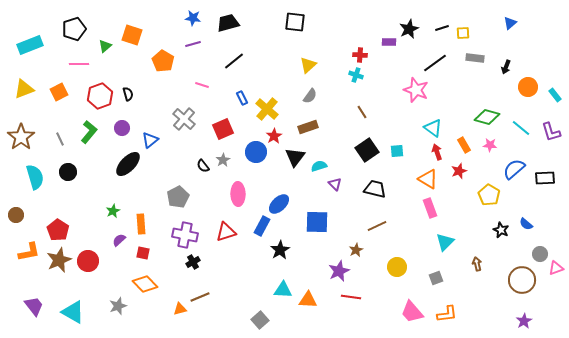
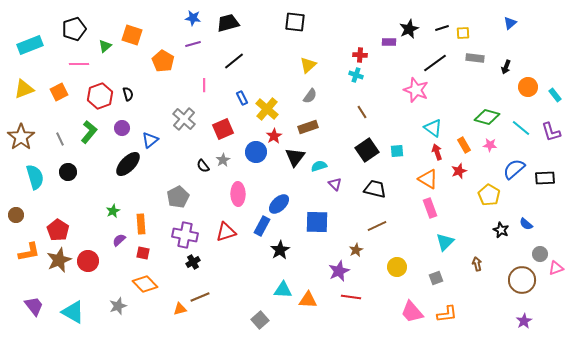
pink line at (202, 85): moved 2 px right; rotated 72 degrees clockwise
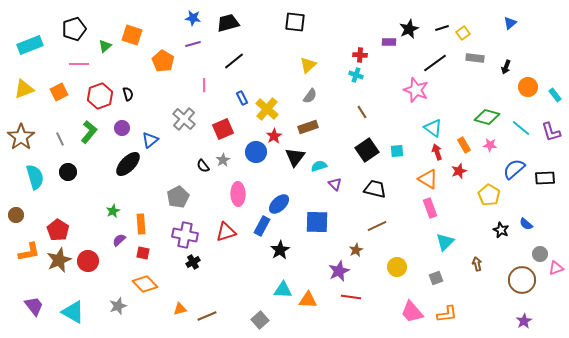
yellow square at (463, 33): rotated 32 degrees counterclockwise
brown line at (200, 297): moved 7 px right, 19 px down
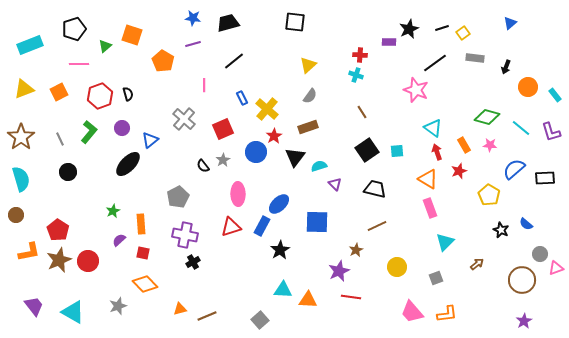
cyan semicircle at (35, 177): moved 14 px left, 2 px down
red triangle at (226, 232): moved 5 px right, 5 px up
brown arrow at (477, 264): rotated 64 degrees clockwise
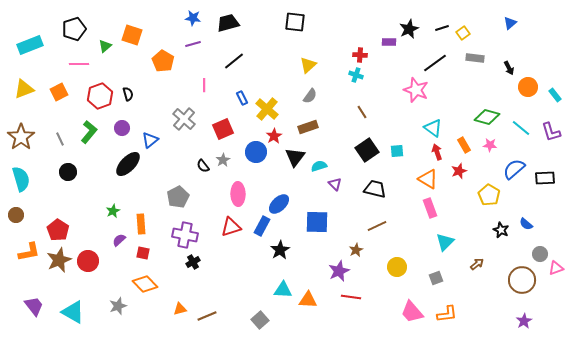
black arrow at (506, 67): moved 3 px right, 1 px down; rotated 48 degrees counterclockwise
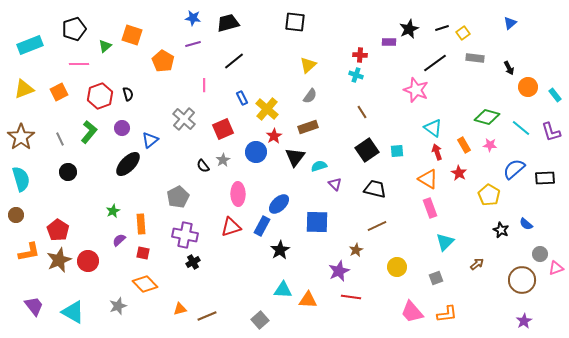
red star at (459, 171): moved 2 px down; rotated 21 degrees counterclockwise
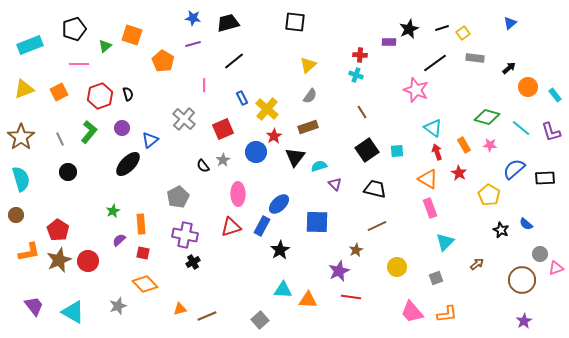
black arrow at (509, 68): rotated 104 degrees counterclockwise
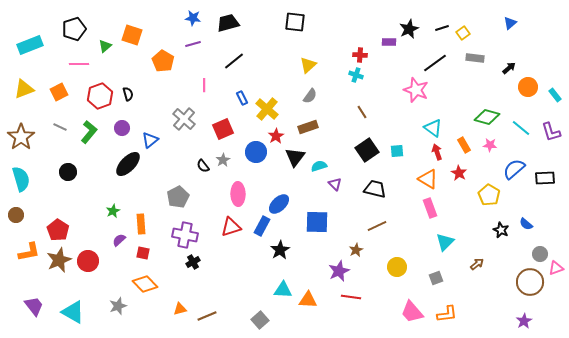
red star at (274, 136): moved 2 px right
gray line at (60, 139): moved 12 px up; rotated 40 degrees counterclockwise
brown circle at (522, 280): moved 8 px right, 2 px down
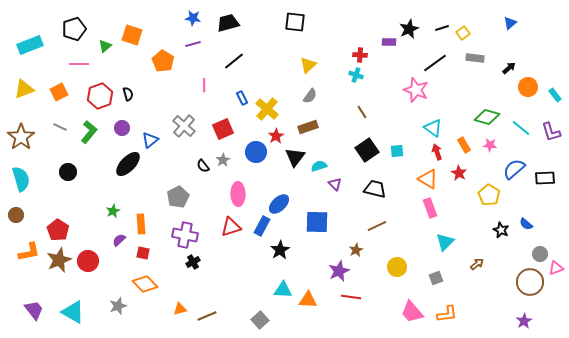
gray cross at (184, 119): moved 7 px down
purple trapezoid at (34, 306): moved 4 px down
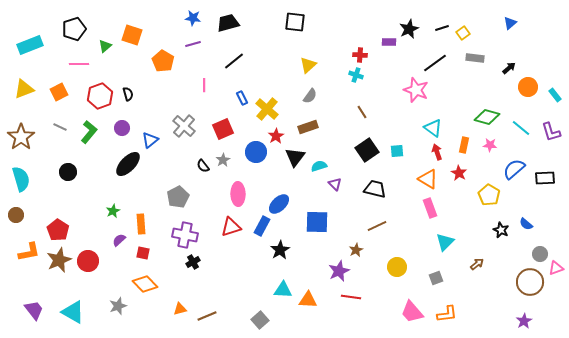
orange rectangle at (464, 145): rotated 42 degrees clockwise
